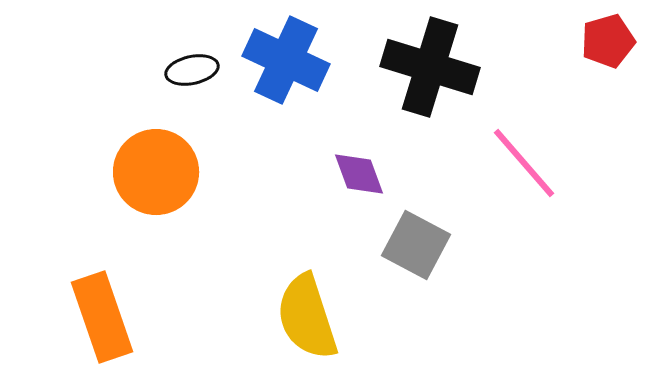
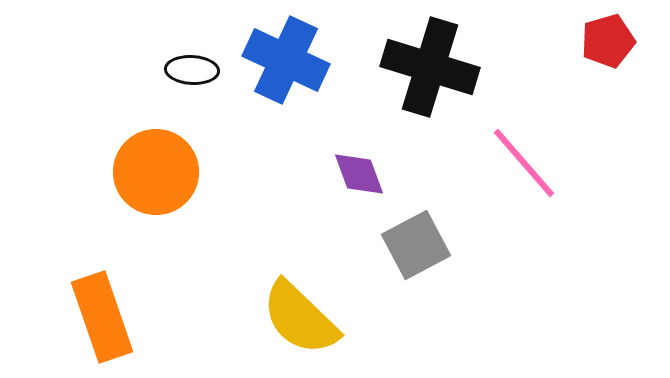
black ellipse: rotated 15 degrees clockwise
gray square: rotated 34 degrees clockwise
yellow semicircle: moved 7 px left, 1 px down; rotated 28 degrees counterclockwise
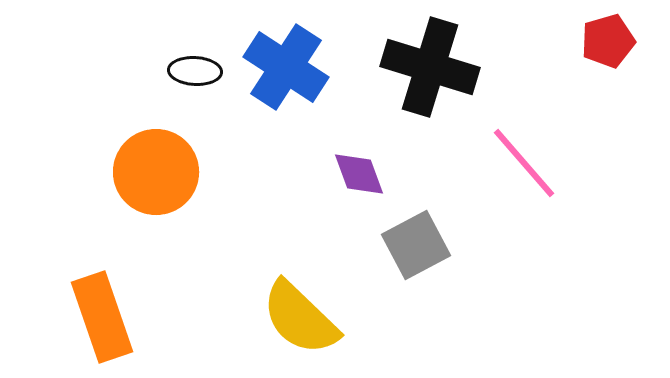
blue cross: moved 7 px down; rotated 8 degrees clockwise
black ellipse: moved 3 px right, 1 px down
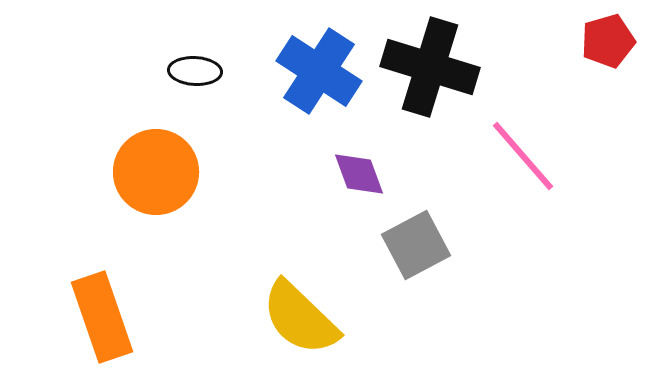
blue cross: moved 33 px right, 4 px down
pink line: moved 1 px left, 7 px up
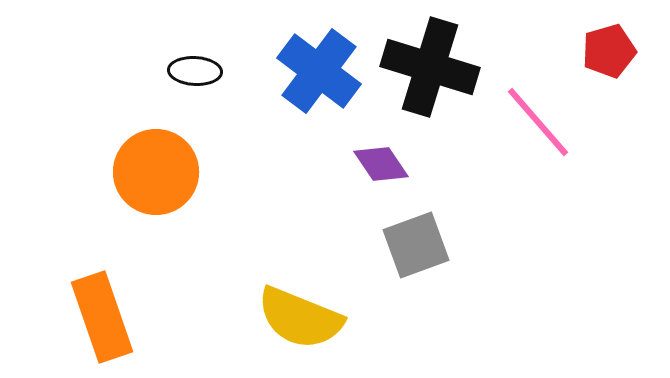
red pentagon: moved 1 px right, 10 px down
blue cross: rotated 4 degrees clockwise
pink line: moved 15 px right, 34 px up
purple diamond: moved 22 px right, 10 px up; rotated 14 degrees counterclockwise
gray square: rotated 8 degrees clockwise
yellow semicircle: rotated 22 degrees counterclockwise
